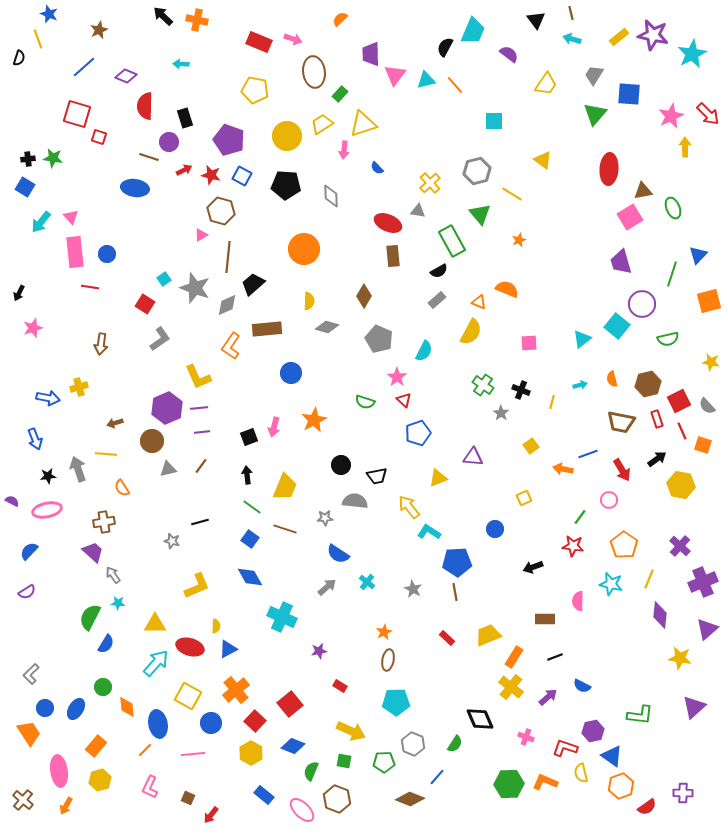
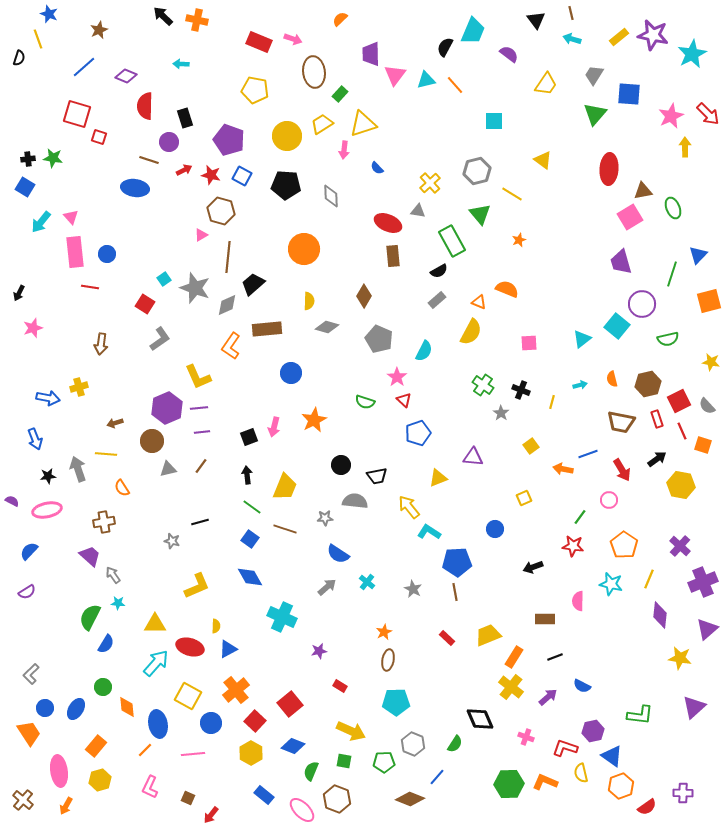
brown line at (149, 157): moved 3 px down
purple trapezoid at (93, 552): moved 3 px left, 4 px down
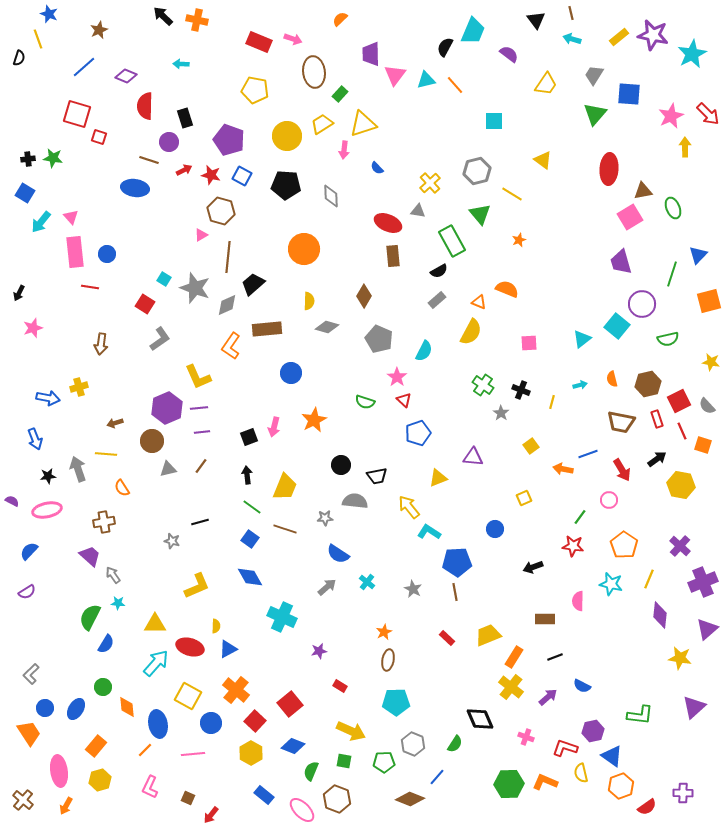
blue square at (25, 187): moved 6 px down
cyan square at (164, 279): rotated 24 degrees counterclockwise
orange cross at (236, 690): rotated 12 degrees counterclockwise
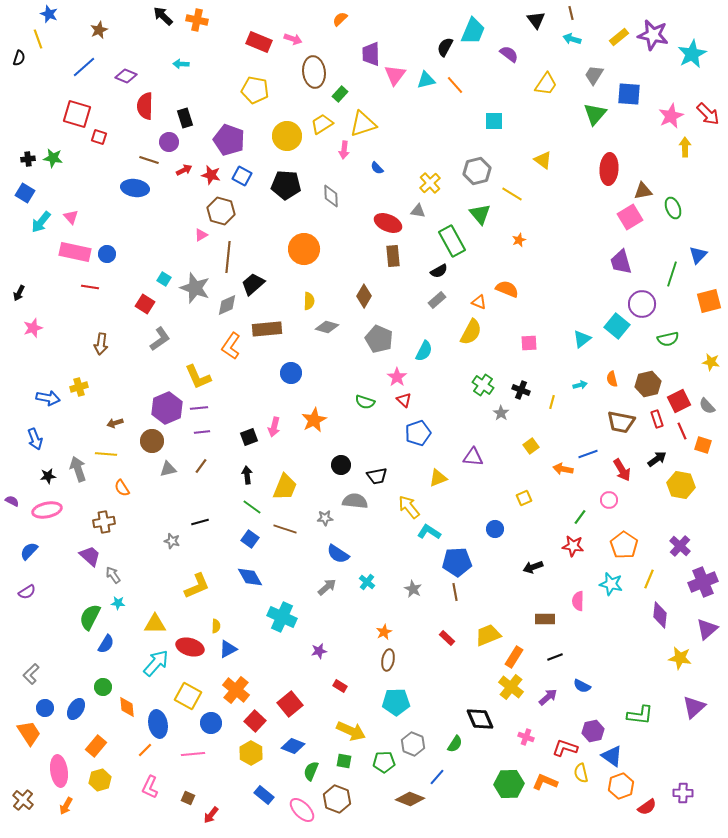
pink rectangle at (75, 252): rotated 72 degrees counterclockwise
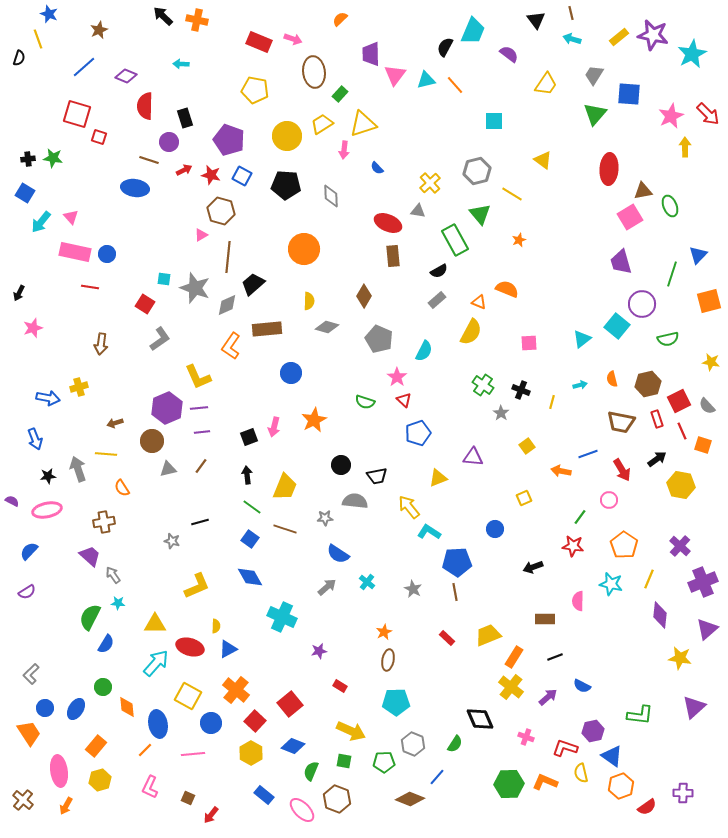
green ellipse at (673, 208): moved 3 px left, 2 px up
green rectangle at (452, 241): moved 3 px right, 1 px up
cyan square at (164, 279): rotated 24 degrees counterclockwise
yellow square at (531, 446): moved 4 px left
orange arrow at (563, 469): moved 2 px left, 2 px down
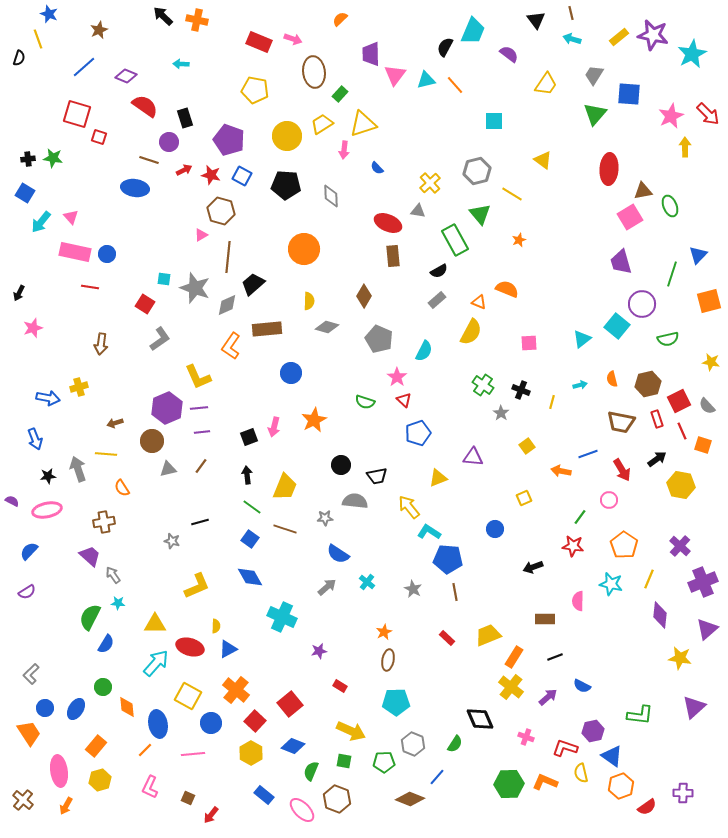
red semicircle at (145, 106): rotated 124 degrees clockwise
blue pentagon at (457, 562): moved 9 px left, 3 px up; rotated 8 degrees clockwise
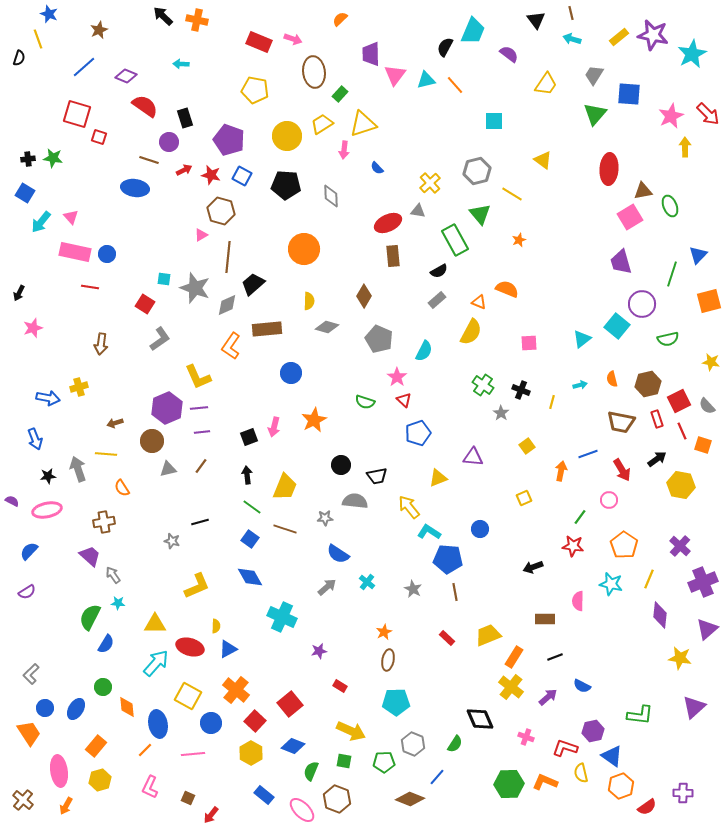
red ellipse at (388, 223): rotated 48 degrees counterclockwise
orange arrow at (561, 471): rotated 90 degrees clockwise
blue circle at (495, 529): moved 15 px left
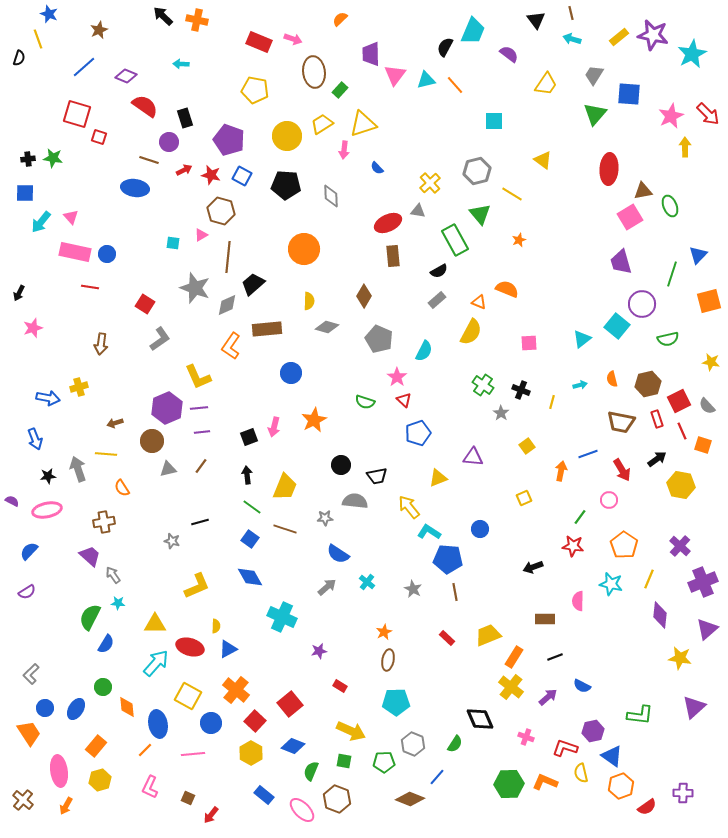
green rectangle at (340, 94): moved 4 px up
blue square at (25, 193): rotated 30 degrees counterclockwise
cyan square at (164, 279): moved 9 px right, 36 px up
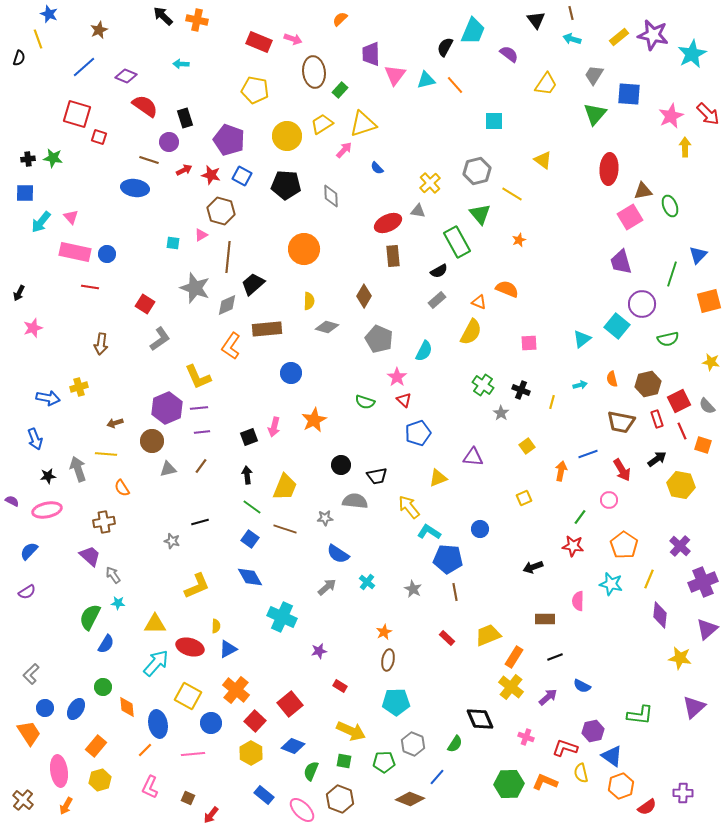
pink arrow at (344, 150): rotated 144 degrees counterclockwise
green rectangle at (455, 240): moved 2 px right, 2 px down
brown hexagon at (337, 799): moved 3 px right
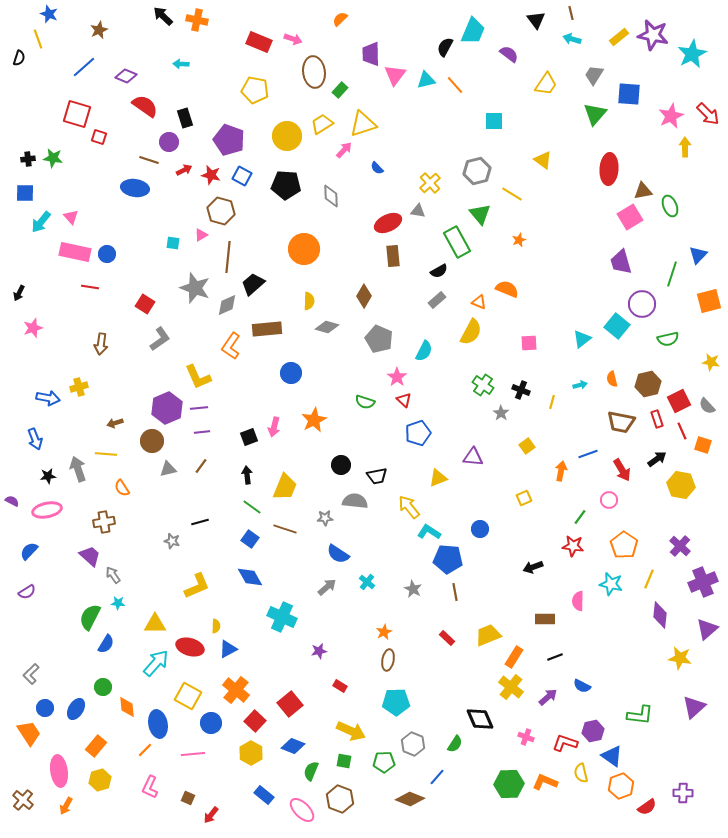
red L-shape at (565, 748): moved 5 px up
